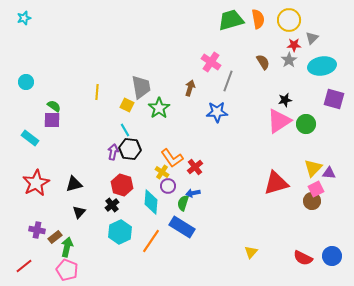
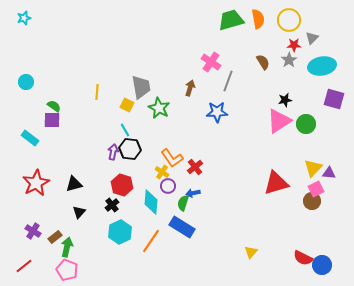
green star at (159, 108): rotated 10 degrees counterclockwise
purple cross at (37, 230): moved 4 px left, 1 px down; rotated 21 degrees clockwise
blue circle at (332, 256): moved 10 px left, 9 px down
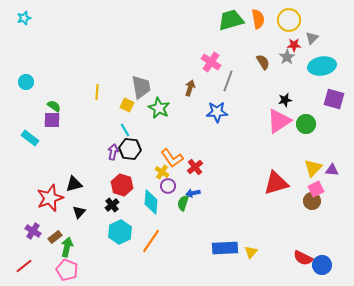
gray star at (289, 60): moved 2 px left, 3 px up
purple triangle at (329, 173): moved 3 px right, 3 px up
red star at (36, 183): moved 14 px right, 15 px down; rotated 8 degrees clockwise
blue rectangle at (182, 227): moved 43 px right, 21 px down; rotated 35 degrees counterclockwise
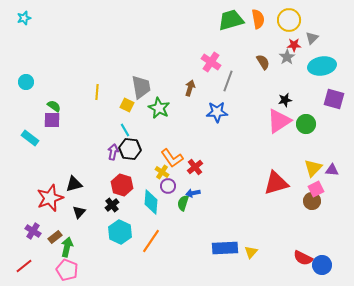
cyan hexagon at (120, 232): rotated 10 degrees counterclockwise
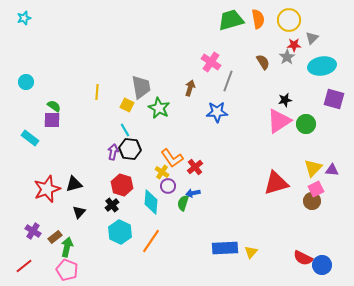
red star at (50, 198): moved 3 px left, 9 px up
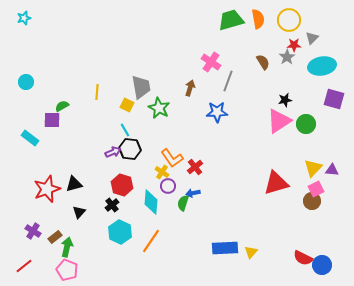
green semicircle at (54, 106): moved 8 px right; rotated 64 degrees counterclockwise
purple arrow at (113, 152): rotated 56 degrees clockwise
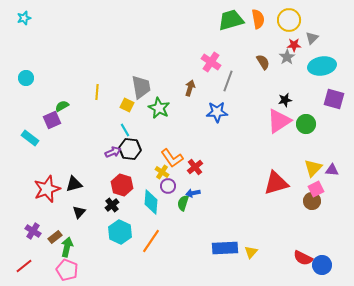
cyan circle at (26, 82): moved 4 px up
purple square at (52, 120): rotated 24 degrees counterclockwise
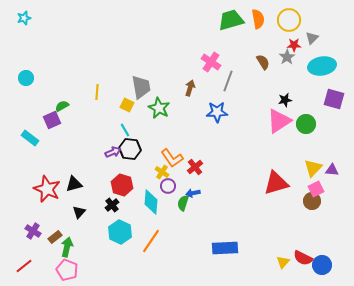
red star at (47, 189): rotated 28 degrees counterclockwise
yellow triangle at (251, 252): moved 32 px right, 10 px down
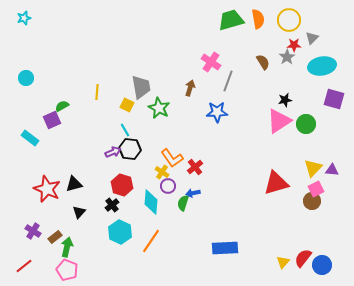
red semicircle at (303, 258): rotated 102 degrees clockwise
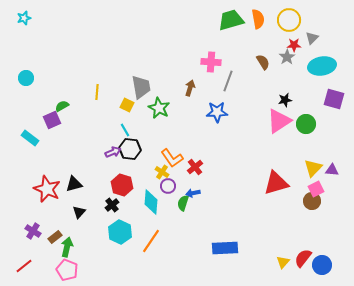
pink cross at (211, 62): rotated 30 degrees counterclockwise
